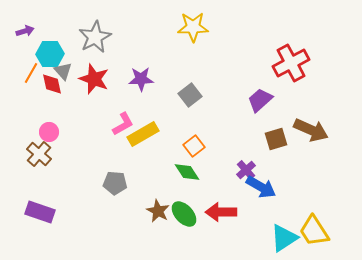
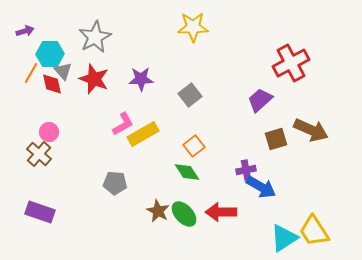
purple cross: rotated 30 degrees clockwise
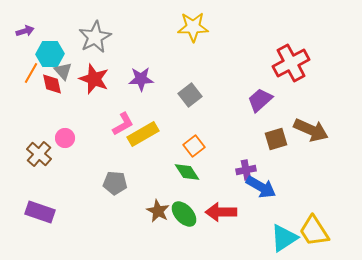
pink circle: moved 16 px right, 6 px down
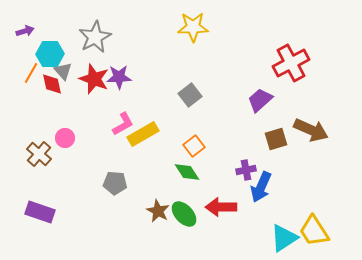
purple star: moved 22 px left, 2 px up
blue arrow: rotated 84 degrees clockwise
red arrow: moved 5 px up
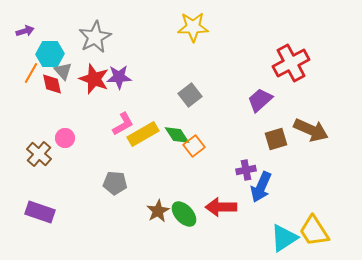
green diamond: moved 10 px left, 37 px up
brown star: rotated 15 degrees clockwise
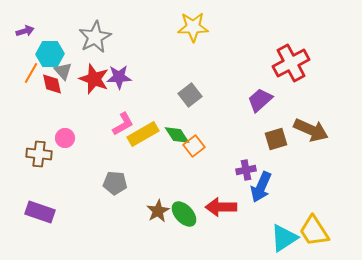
brown cross: rotated 35 degrees counterclockwise
